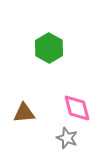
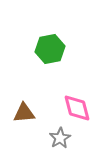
green hexagon: moved 1 px right, 1 px down; rotated 20 degrees clockwise
gray star: moved 7 px left; rotated 20 degrees clockwise
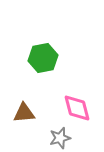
green hexagon: moved 7 px left, 9 px down
gray star: rotated 15 degrees clockwise
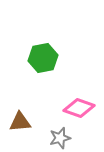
pink diamond: moved 2 px right; rotated 56 degrees counterclockwise
brown triangle: moved 4 px left, 9 px down
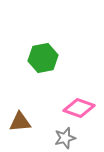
gray star: moved 5 px right
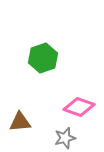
green hexagon: rotated 8 degrees counterclockwise
pink diamond: moved 1 px up
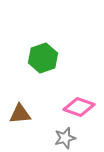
brown triangle: moved 8 px up
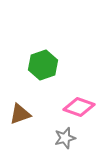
green hexagon: moved 7 px down
brown triangle: rotated 15 degrees counterclockwise
